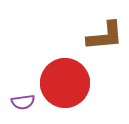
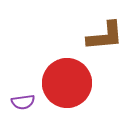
red circle: moved 2 px right
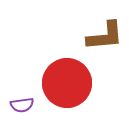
purple semicircle: moved 1 px left, 3 px down
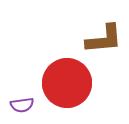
brown L-shape: moved 1 px left, 3 px down
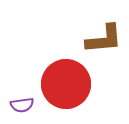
red circle: moved 1 px left, 1 px down
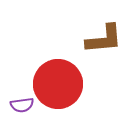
red circle: moved 8 px left
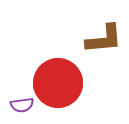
red circle: moved 1 px up
